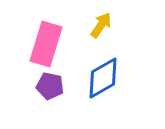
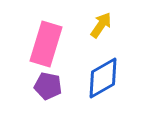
purple pentagon: moved 2 px left
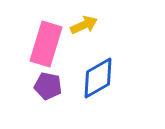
yellow arrow: moved 17 px left; rotated 32 degrees clockwise
blue diamond: moved 5 px left
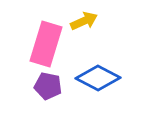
yellow arrow: moved 4 px up
blue diamond: rotated 57 degrees clockwise
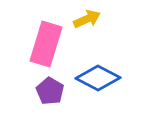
yellow arrow: moved 3 px right, 2 px up
purple pentagon: moved 2 px right, 5 px down; rotated 20 degrees clockwise
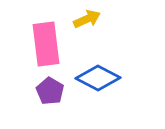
pink rectangle: rotated 24 degrees counterclockwise
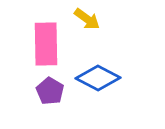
yellow arrow: rotated 60 degrees clockwise
pink rectangle: rotated 6 degrees clockwise
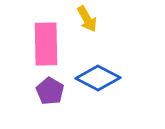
yellow arrow: rotated 24 degrees clockwise
